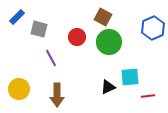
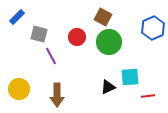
gray square: moved 5 px down
purple line: moved 2 px up
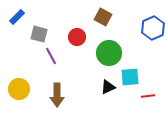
green circle: moved 11 px down
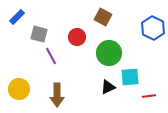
blue hexagon: rotated 10 degrees counterclockwise
red line: moved 1 px right
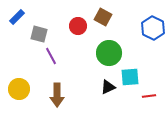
red circle: moved 1 px right, 11 px up
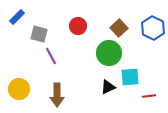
brown square: moved 16 px right, 11 px down; rotated 18 degrees clockwise
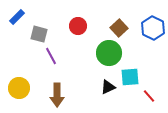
yellow circle: moved 1 px up
red line: rotated 56 degrees clockwise
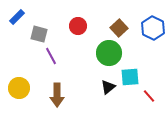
black triangle: rotated 14 degrees counterclockwise
